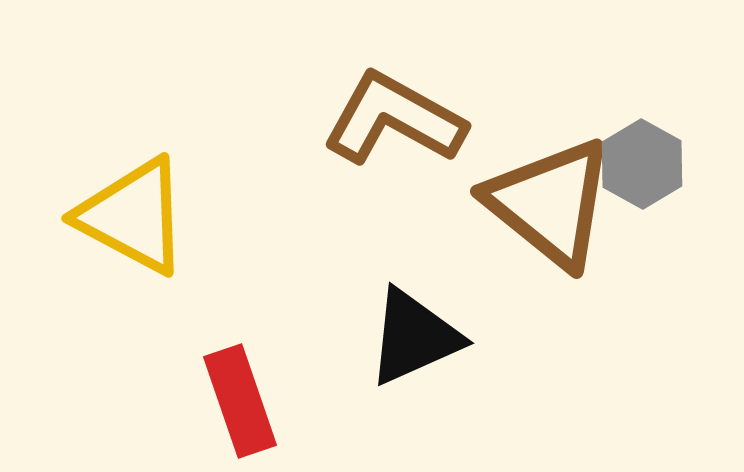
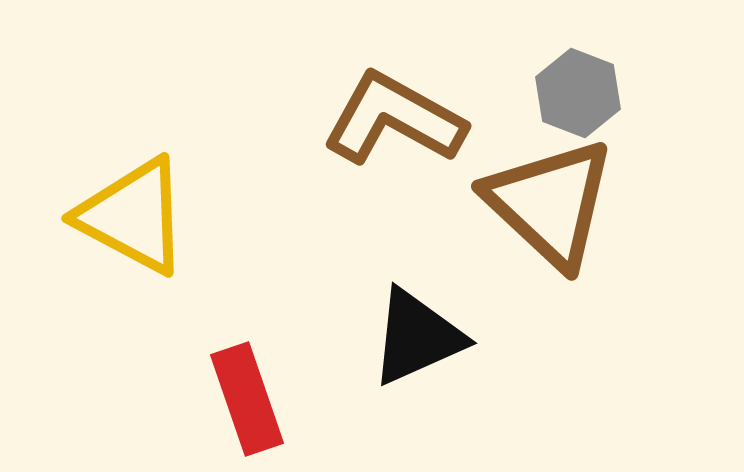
gray hexagon: moved 64 px left, 71 px up; rotated 8 degrees counterclockwise
brown triangle: rotated 4 degrees clockwise
black triangle: moved 3 px right
red rectangle: moved 7 px right, 2 px up
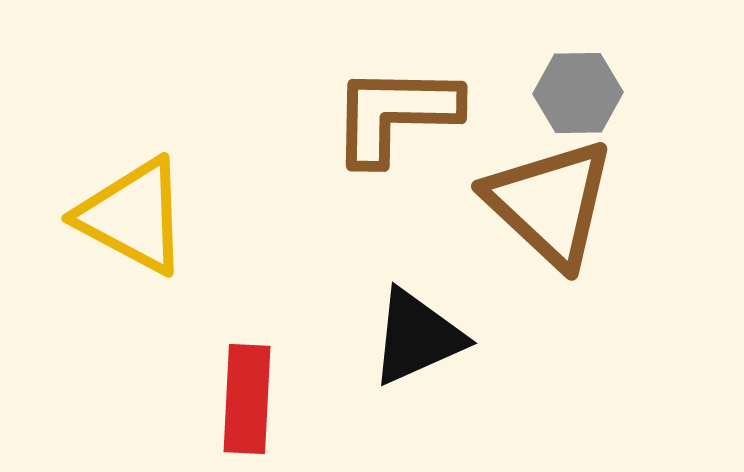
gray hexagon: rotated 22 degrees counterclockwise
brown L-shape: moved 1 px right, 5 px up; rotated 28 degrees counterclockwise
red rectangle: rotated 22 degrees clockwise
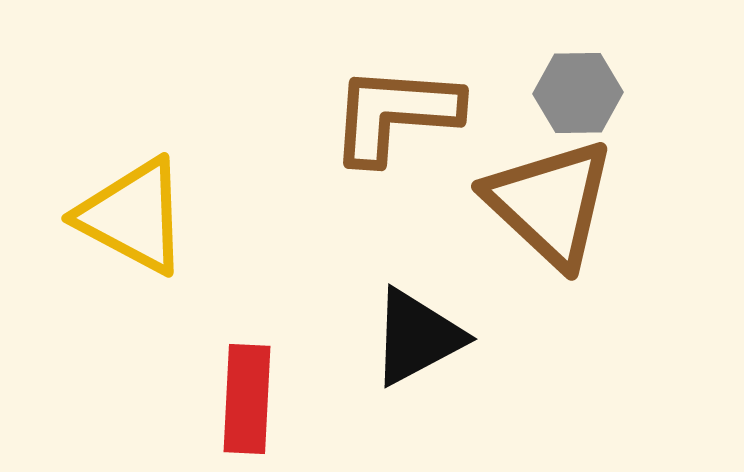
brown L-shape: rotated 3 degrees clockwise
black triangle: rotated 4 degrees counterclockwise
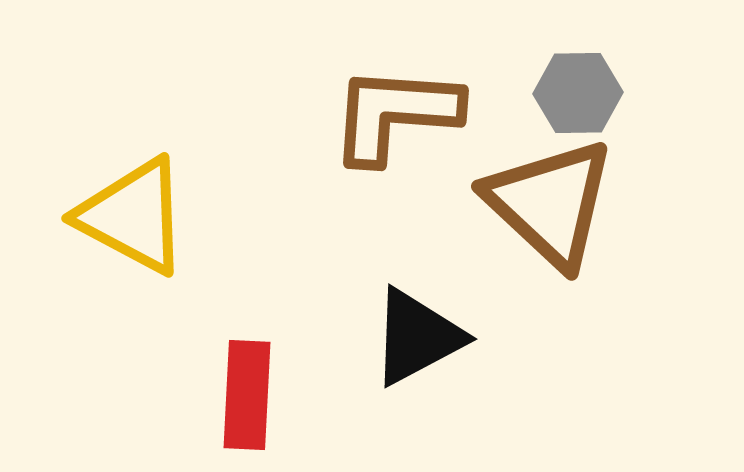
red rectangle: moved 4 px up
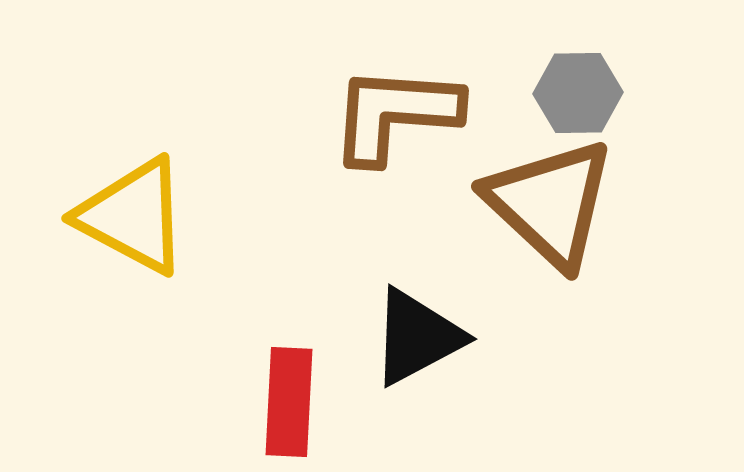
red rectangle: moved 42 px right, 7 px down
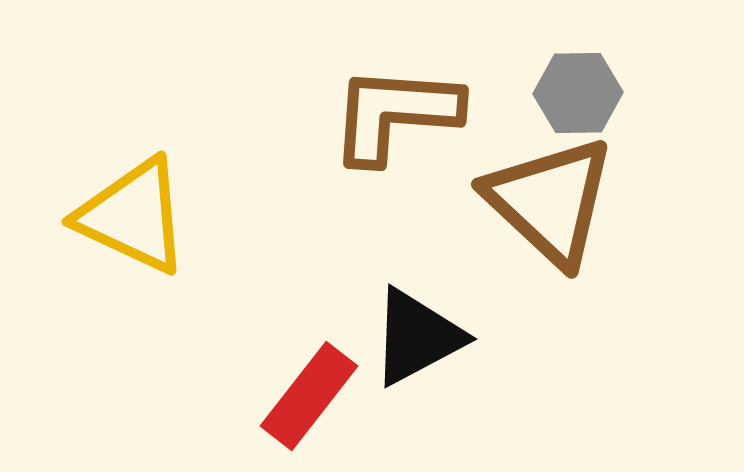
brown triangle: moved 2 px up
yellow triangle: rotated 3 degrees counterclockwise
red rectangle: moved 20 px right, 6 px up; rotated 35 degrees clockwise
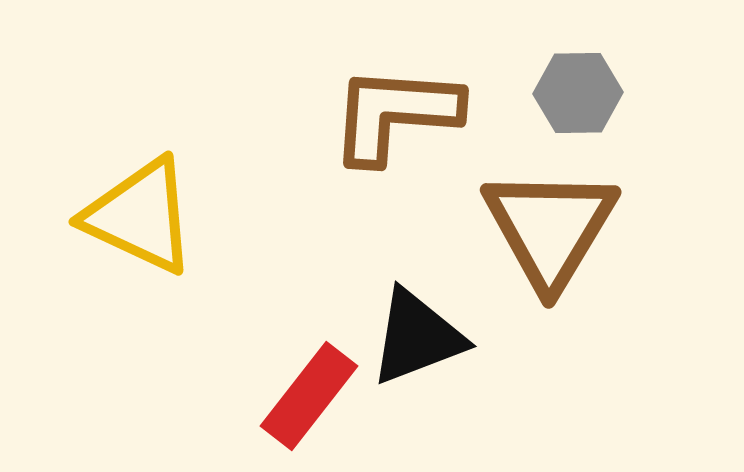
brown triangle: moved 27 px down; rotated 18 degrees clockwise
yellow triangle: moved 7 px right
black triangle: rotated 7 degrees clockwise
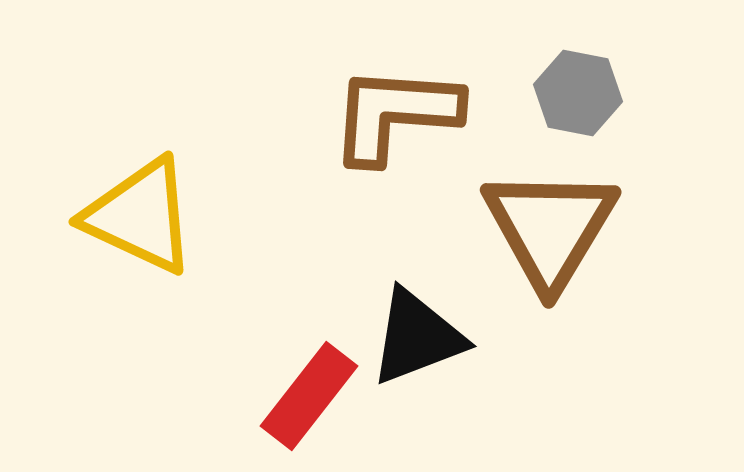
gray hexagon: rotated 12 degrees clockwise
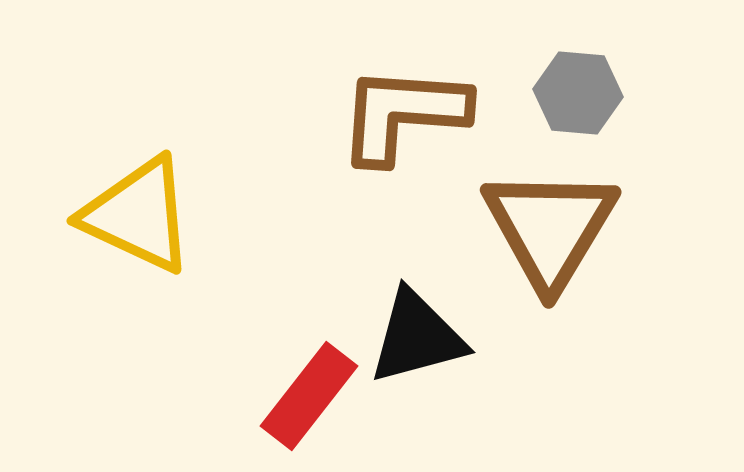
gray hexagon: rotated 6 degrees counterclockwise
brown L-shape: moved 8 px right
yellow triangle: moved 2 px left, 1 px up
black triangle: rotated 6 degrees clockwise
